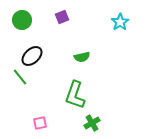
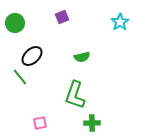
green circle: moved 7 px left, 3 px down
green cross: rotated 28 degrees clockwise
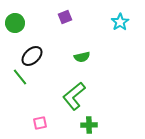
purple square: moved 3 px right
green L-shape: moved 1 px left, 1 px down; rotated 32 degrees clockwise
green cross: moved 3 px left, 2 px down
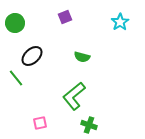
green semicircle: rotated 28 degrees clockwise
green line: moved 4 px left, 1 px down
green cross: rotated 21 degrees clockwise
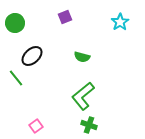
green L-shape: moved 9 px right
pink square: moved 4 px left, 3 px down; rotated 24 degrees counterclockwise
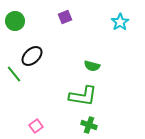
green circle: moved 2 px up
green semicircle: moved 10 px right, 9 px down
green line: moved 2 px left, 4 px up
green L-shape: rotated 132 degrees counterclockwise
